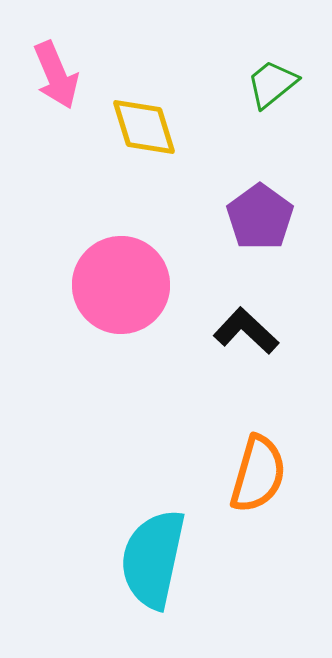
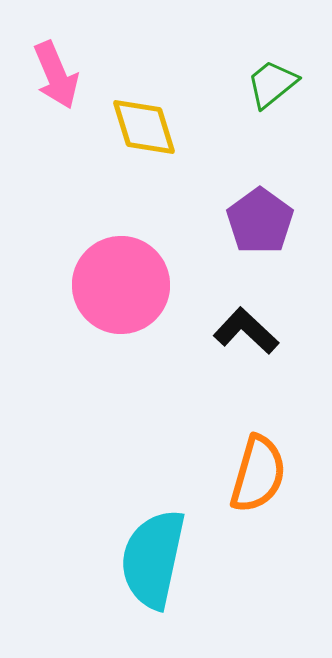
purple pentagon: moved 4 px down
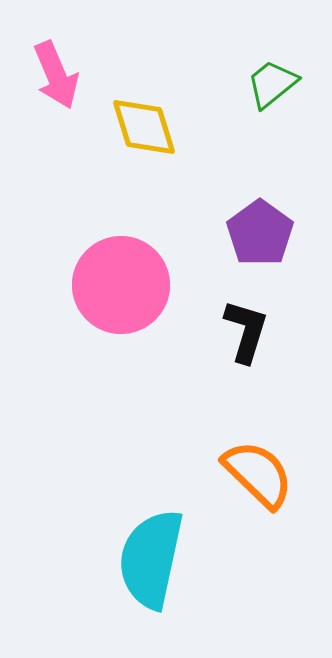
purple pentagon: moved 12 px down
black L-shape: rotated 64 degrees clockwise
orange semicircle: rotated 62 degrees counterclockwise
cyan semicircle: moved 2 px left
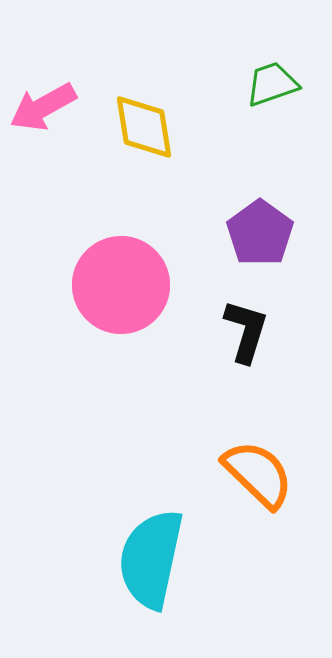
pink arrow: moved 13 px left, 32 px down; rotated 84 degrees clockwise
green trapezoid: rotated 20 degrees clockwise
yellow diamond: rotated 8 degrees clockwise
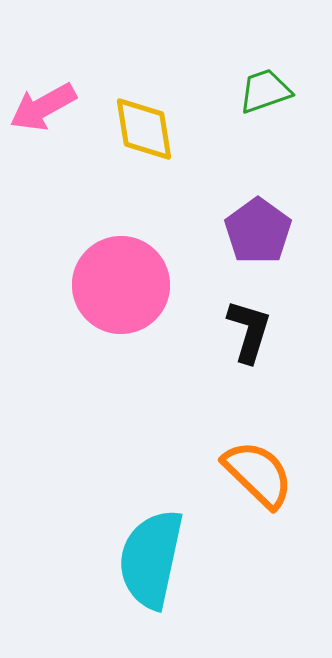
green trapezoid: moved 7 px left, 7 px down
yellow diamond: moved 2 px down
purple pentagon: moved 2 px left, 2 px up
black L-shape: moved 3 px right
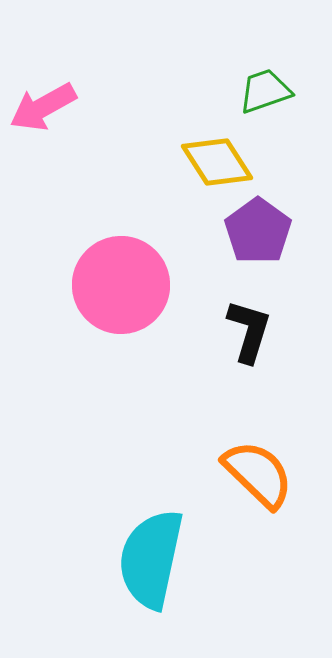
yellow diamond: moved 73 px right, 33 px down; rotated 24 degrees counterclockwise
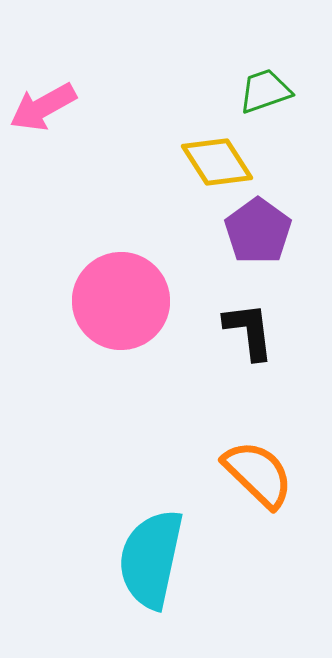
pink circle: moved 16 px down
black L-shape: rotated 24 degrees counterclockwise
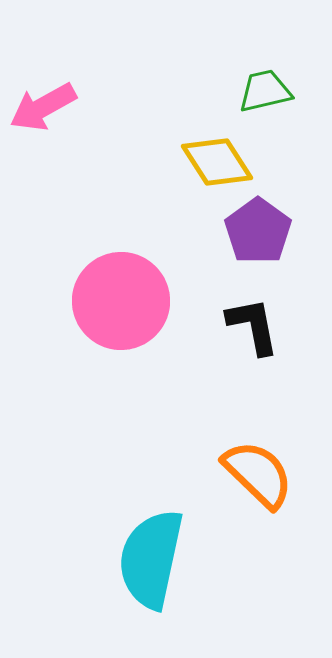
green trapezoid: rotated 6 degrees clockwise
black L-shape: moved 4 px right, 5 px up; rotated 4 degrees counterclockwise
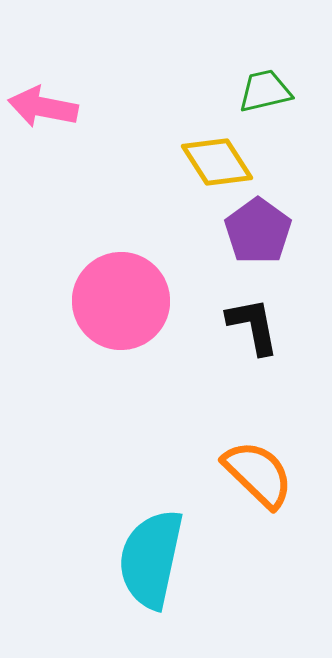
pink arrow: rotated 40 degrees clockwise
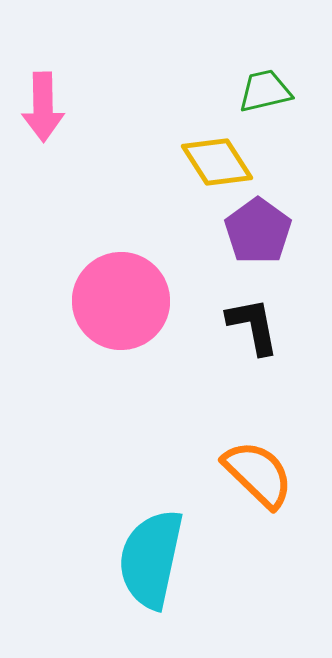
pink arrow: rotated 102 degrees counterclockwise
